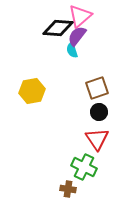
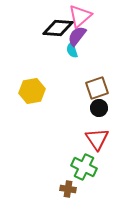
black circle: moved 4 px up
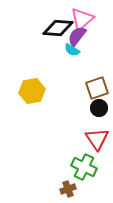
pink triangle: moved 2 px right, 3 px down
cyan semicircle: rotated 42 degrees counterclockwise
brown cross: rotated 28 degrees counterclockwise
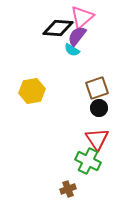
pink triangle: moved 2 px up
green cross: moved 4 px right, 6 px up
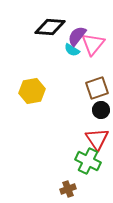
pink triangle: moved 11 px right, 27 px down; rotated 10 degrees counterclockwise
black diamond: moved 8 px left, 1 px up
black circle: moved 2 px right, 2 px down
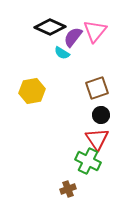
black diamond: rotated 20 degrees clockwise
purple semicircle: moved 4 px left, 1 px down
pink triangle: moved 2 px right, 13 px up
cyan semicircle: moved 10 px left, 3 px down
black circle: moved 5 px down
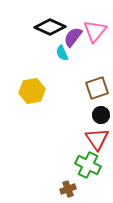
cyan semicircle: rotated 35 degrees clockwise
green cross: moved 4 px down
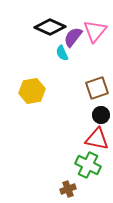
red triangle: rotated 45 degrees counterclockwise
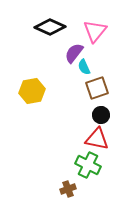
purple semicircle: moved 1 px right, 16 px down
cyan semicircle: moved 22 px right, 14 px down
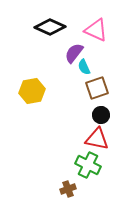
pink triangle: moved 1 px right, 1 px up; rotated 45 degrees counterclockwise
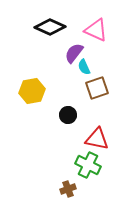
black circle: moved 33 px left
